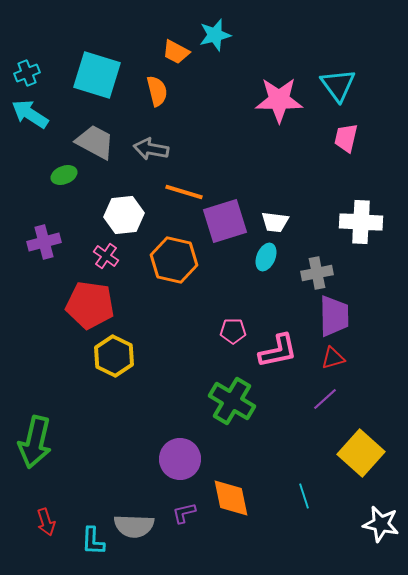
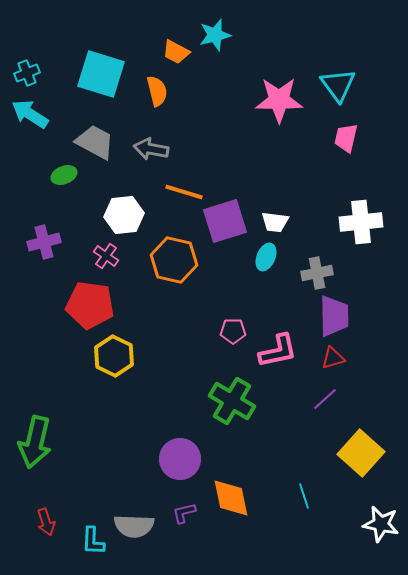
cyan square: moved 4 px right, 1 px up
white cross: rotated 9 degrees counterclockwise
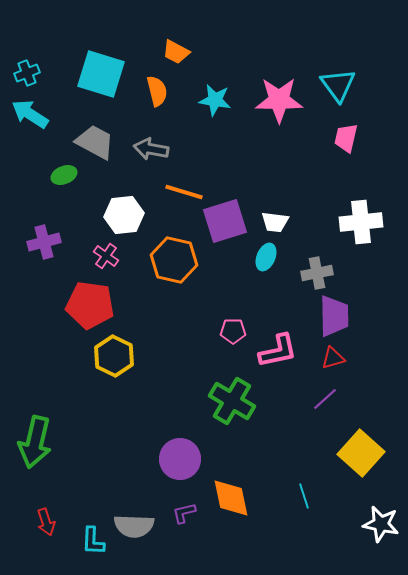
cyan star: moved 65 px down; rotated 24 degrees clockwise
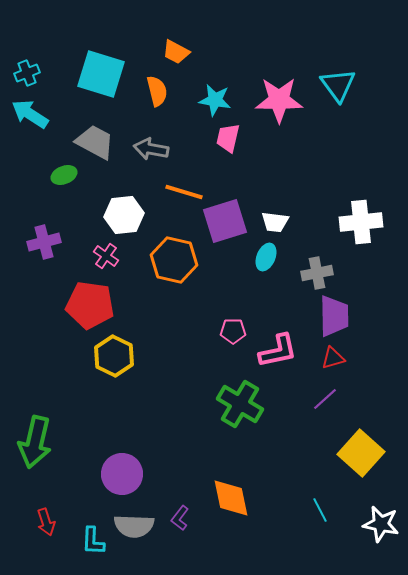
pink trapezoid: moved 118 px left
green cross: moved 8 px right, 3 px down
purple circle: moved 58 px left, 15 px down
cyan line: moved 16 px right, 14 px down; rotated 10 degrees counterclockwise
purple L-shape: moved 4 px left, 5 px down; rotated 40 degrees counterclockwise
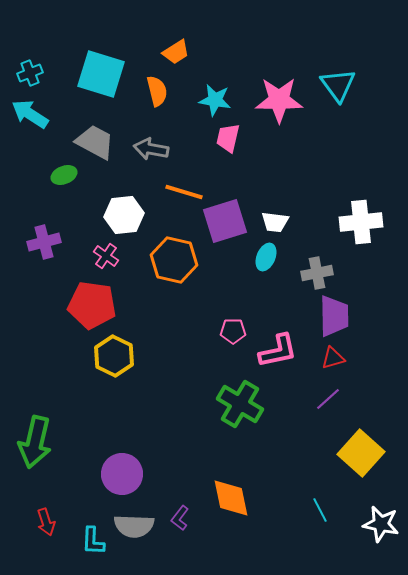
orange trapezoid: rotated 60 degrees counterclockwise
cyan cross: moved 3 px right
red pentagon: moved 2 px right
purple line: moved 3 px right
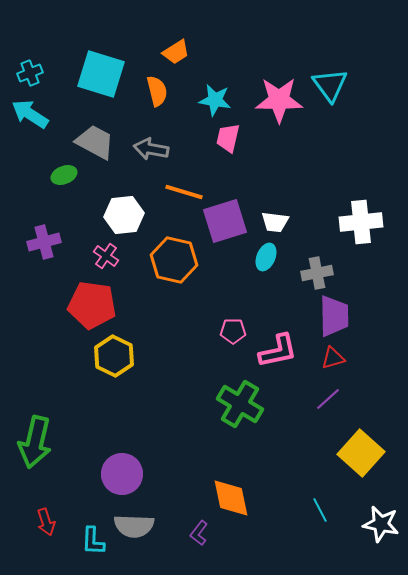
cyan triangle: moved 8 px left
purple L-shape: moved 19 px right, 15 px down
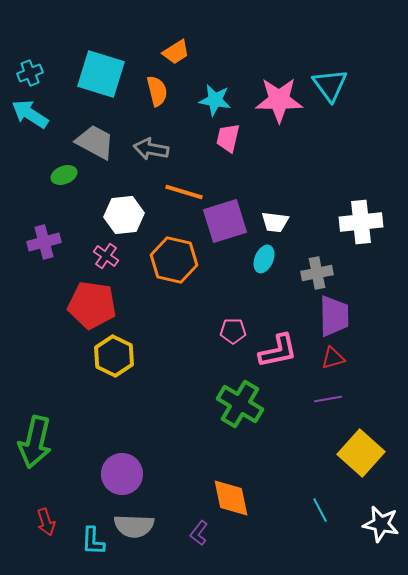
cyan ellipse: moved 2 px left, 2 px down
purple line: rotated 32 degrees clockwise
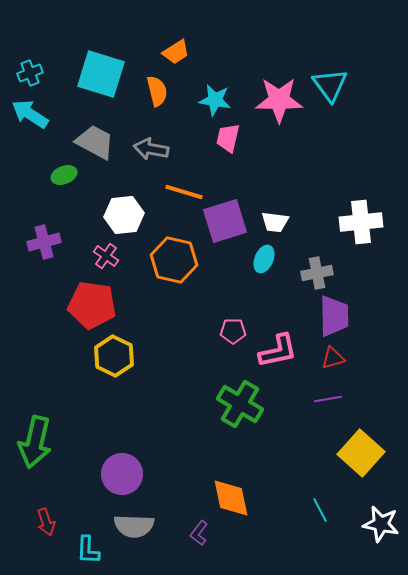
cyan L-shape: moved 5 px left, 9 px down
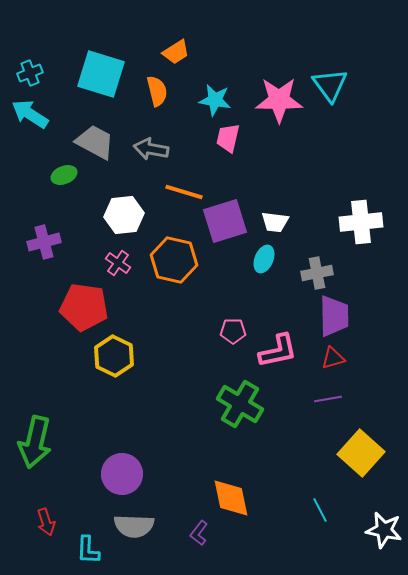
pink cross: moved 12 px right, 7 px down
red pentagon: moved 8 px left, 2 px down
white star: moved 3 px right, 6 px down
